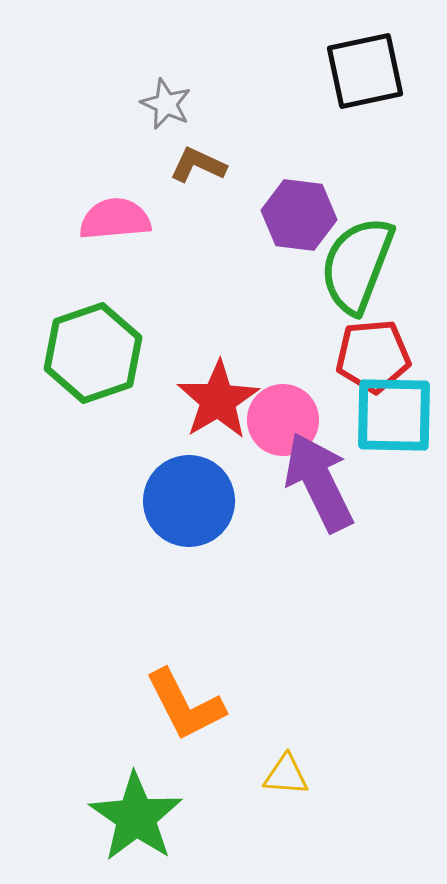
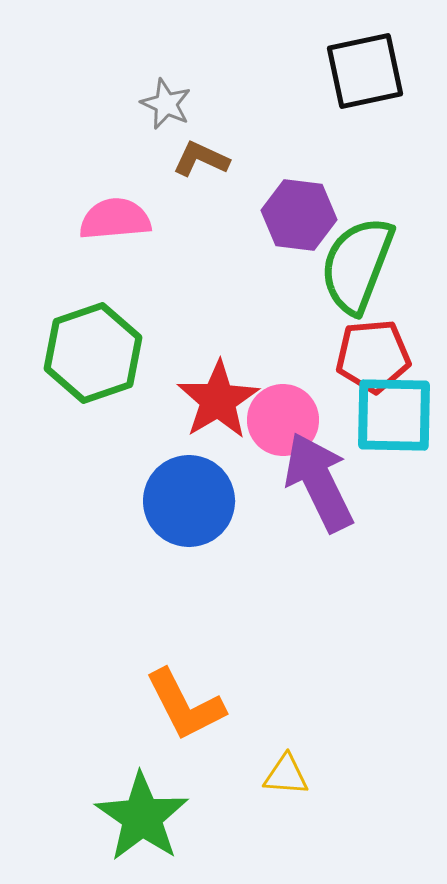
brown L-shape: moved 3 px right, 6 px up
green star: moved 6 px right
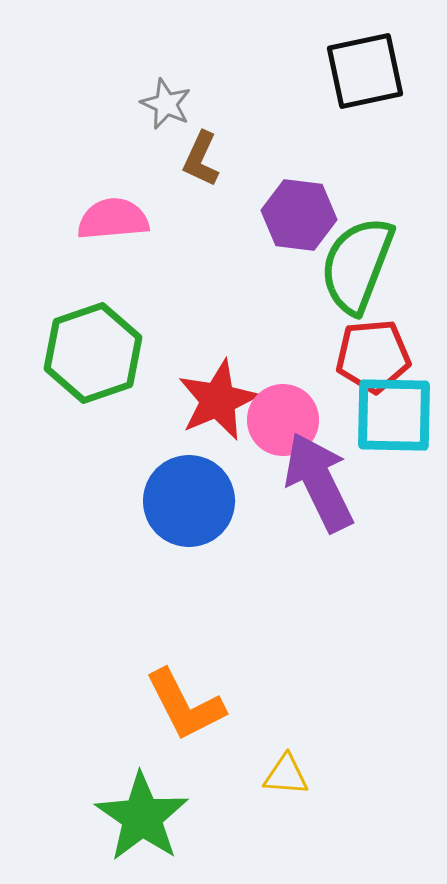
brown L-shape: rotated 90 degrees counterclockwise
pink semicircle: moved 2 px left
red star: rotated 8 degrees clockwise
